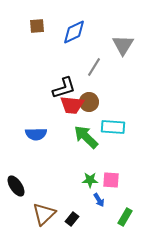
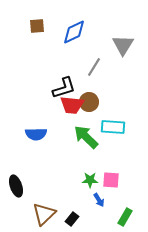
black ellipse: rotated 15 degrees clockwise
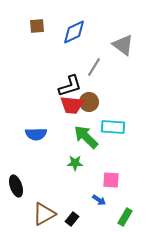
gray triangle: rotated 25 degrees counterclockwise
black L-shape: moved 6 px right, 2 px up
green star: moved 15 px left, 17 px up
blue arrow: rotated 24 degrees counterclockwise
brown triangle: rotated 15 degrees clockwise
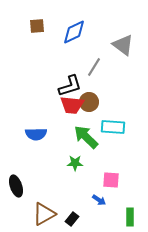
green rectangle: moved 5 px right; rotated 30 degrees counterclockwise
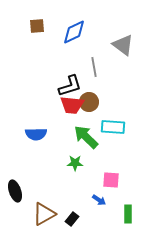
gray line: rotated 42 degrees counterclockwise
black ellipse: moved 1 px left, 5 px down
green rectangle: moved 2 px left, 3 px up
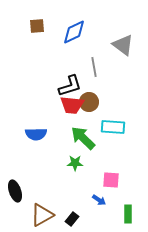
green arrow: moved 3 px left, 1 px down
brown triangle: moved 2 px left, 1 px down
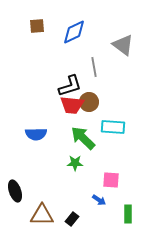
brown triangle: rotated 30 degrees clockwise
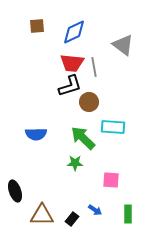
red trapezoid: moved 42 px up
blue arrow: moved 4 px left, 10 px down
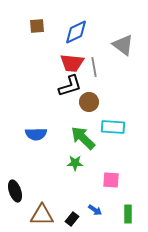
blue diamond: moved 2 px right
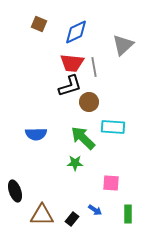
brown square: moved 2 px right, 2 px up; rotated 28 degrees clockwise
gray triangle: rotated 40 degrees clockwise
pink square: moved 3 px down
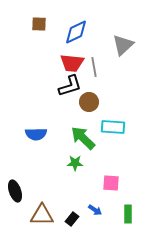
brown square: rotated 21 degrees counterclockwise
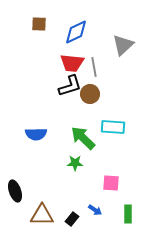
brown circle: moved 1 px right, 8 px up
